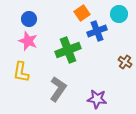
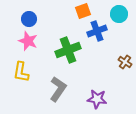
orange square: moved 1 px right, 2 px up; rotated 14 degrees clockwise
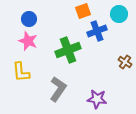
yellow L-shape: rotated 15 degrees counterclockwise
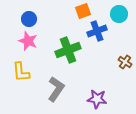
gray L-shape: moved 2 px left
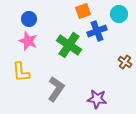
green cross: moved 1 px right, 5 px up; rotated 35 degrees counterclockwise
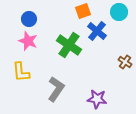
cyan circle: moved 2 px up
blue cross: rotated 30 degrees counterclockwise
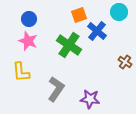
orange square: moved 4 px left, 4 px down
purple star: moved 7 px left
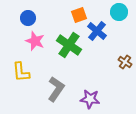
blue circle: moved 1 px left, 1 px up
pink star: moved 7 px right
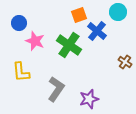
cyan circle: moved 1 px left
blue circle: moved 9 px left, 5 px down
purple star: moved 1 px left; rotated 24 degrees counterclockwise
